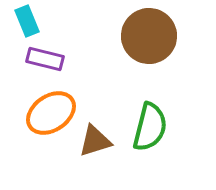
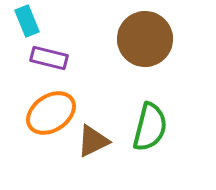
brown circle: moved 4 px left, 3 px down
purple rectangle: moved 4 px right, 1 px up
brown triangle: moved 2 px left; rotated 9 degrees counterclockwise
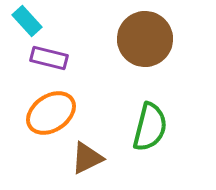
cyan rectangle: rotated 20 degrees counterclockwise
brown triangle: moved 6 px left, 17 px down
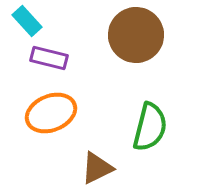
brown circle: moved 9 px left, 4 px up
orange ellipse: rotated 12 degrees clockwise
brown triangle: moved 10 px right, 10 px down
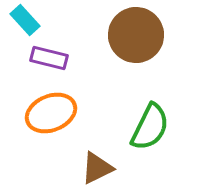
cyan rectangle: moved 2 px left, 1 px up
green semicircle: rotated 12 degrees clockwise
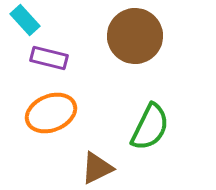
brown circle: moved 1 px left, 1 px down
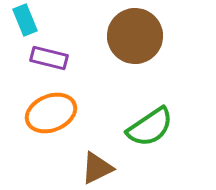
cyan rectangle: rotated 20 degrees clockwise
green semicircle: rotated 30 degrees clockwise
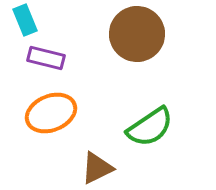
brown circle: moved 2 px right, 2 px up
purple rectangle: moved 3 px left
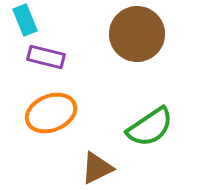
purple rectangle: moved 1 px up
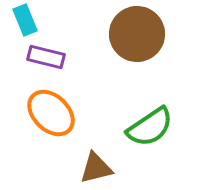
orange ellipse: rotated 66 degrees clockwise
brown triangle: moved 1 px left; rotated 12 degrees clockwise
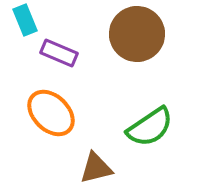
purple rectangle: moved 13 px right, 4 px up; rotated 9 degrees clockwise
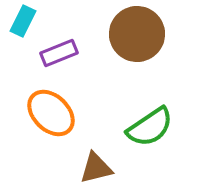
cyan rectangle: moved 2 px left, 1 px down; rotated 48 degrees clockwise
purple rectangle: rotated 45 degrees counterclockwise
